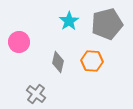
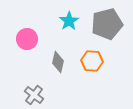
pink circle: moved 8 px right, 3 px up
gray cross: moved 2 px left, 1 px down
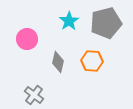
gray pentagon: moved 1 px left, 1 px up
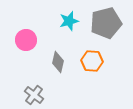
cyan star: rotated 18 degrees clockwise
pink circle: moved 1 px left, 1 px down
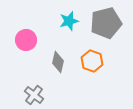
orange hexagon: rotated 15 degrees clockwise
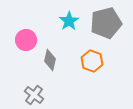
cyan star: rotated 18 degrees counterclockwise
gray diamond: moved 8 px left, 2 px up
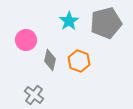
orange hexagon: moved 13 px left
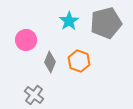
gray diamond: moved 2 px down; rotated 10 degrees clockwise
